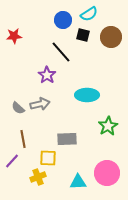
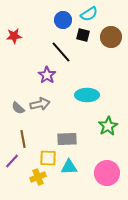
cyan triangle: moved 9 px left, 15 px up
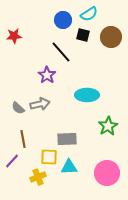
yellow square: moved 1 px right, 1 px up
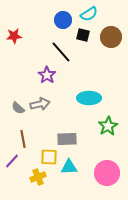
cyan ellipse: moved 2 px right, 3 px down
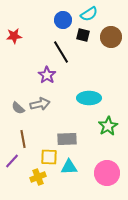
black line: rotated 10 degrees clockwise
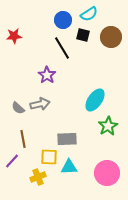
black line: moved 1 px right, 4 px up
cyan ellipse: moved 6 px right, 2 px down; rotated 55 degrees counterclockwise
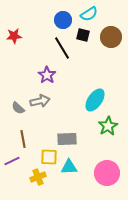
gray arrow: moved 3 px up
purple line: rotated 21 degrees clockwise
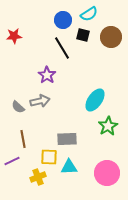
gray semicircle: moved 1 px up
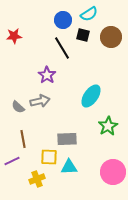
cyan ellipse: moved 4 px left, 4 px up
pink circle: moved 6 px right, 1 px up
yellow cross: moved 1 px left, 2 px down
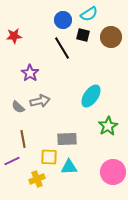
purple star: moved 17 px left, 2 px up
